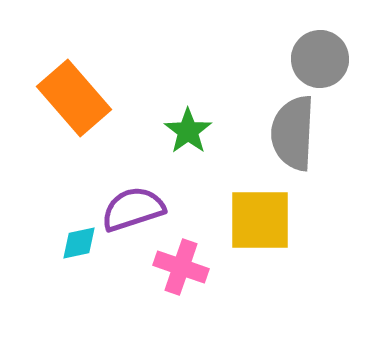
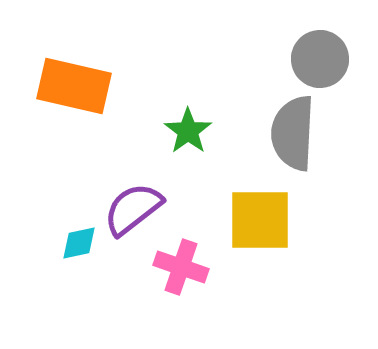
orange rectangle: moved 12 px up; rotated 36 degrees counterclockwise
purple semicircle: rotated 20 degrees counterclockwise
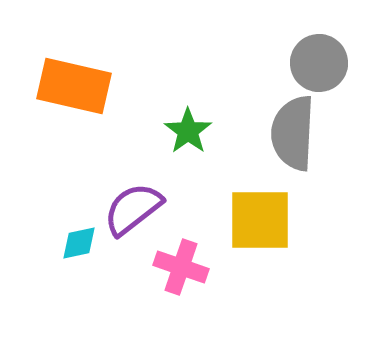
gray circle: moved 1 px left, 4 px down
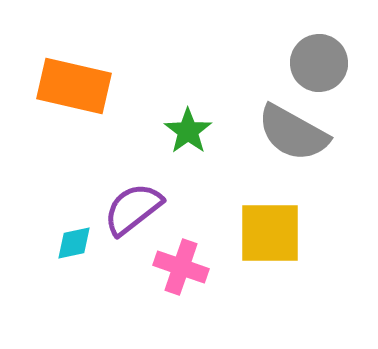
gray semicircle: rotated 64 degrees counterclockwise
yellow square: moved 10 px right, 13 px down
cyan diamond: moved 5 px left
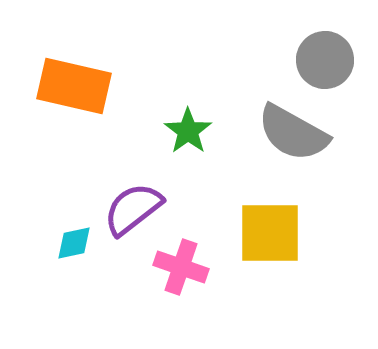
gray circle: moved 6 px right, 3 px up
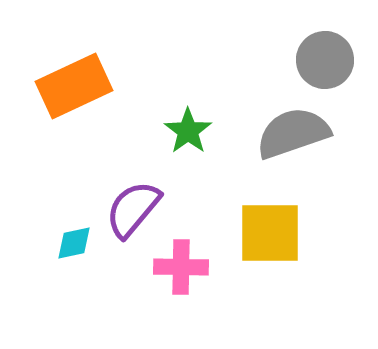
orange rectangle: rotated 38 degrees counterclockwise
gray semicircle: rotated 132 degrees clockwise
purple semicircle: rotated 12 degrees counterclockwise
pink cross: rotated 18 degrees counterclockwise
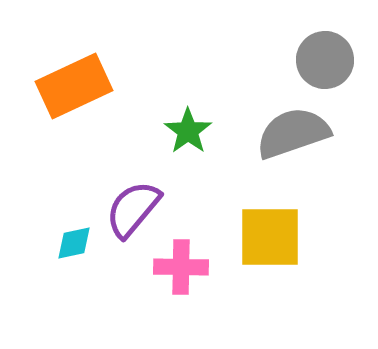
yellow square: moved 4 px down
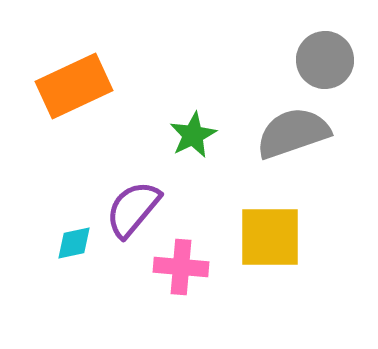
green star: moved 5 px right, 4 px down; rotated 9 degrees clockwise
pink cross: rotated 4 degrees clockwise
